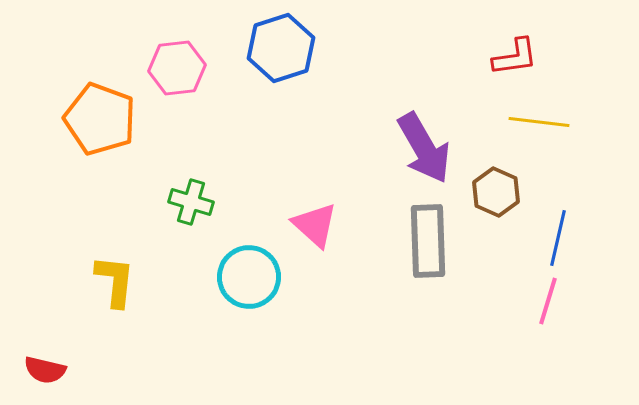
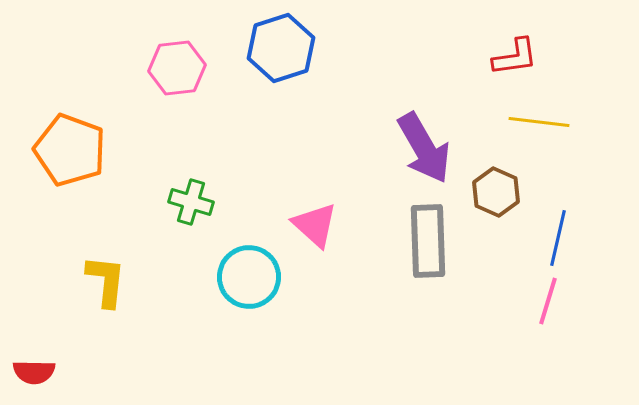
orange pentagon: moved 30 px left, 31 px down
yellow L-shape: moved 9 px left
red semicircle: moved 11 px left, 2 px down; rotated 12 degrees counterclockwise
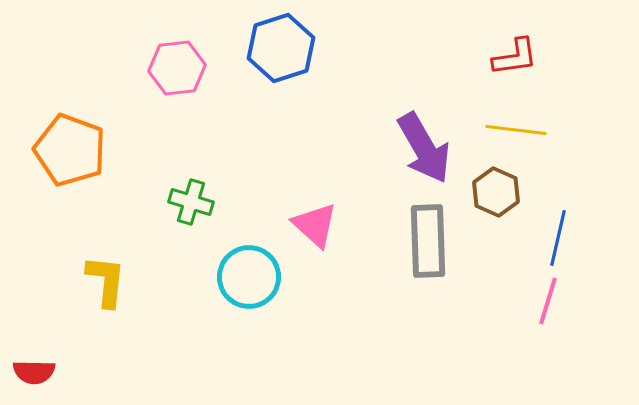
yellow line: moved 23 px left, 8 px down
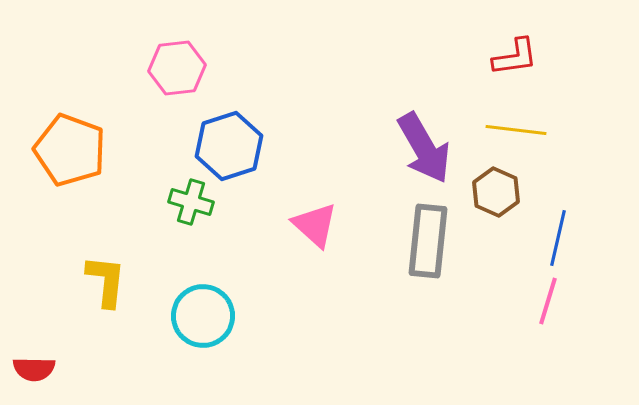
blue hexagon: moved 52 px left, 98 px down
gray rectangle: rotated 8 degrees clockwise
cyan circle: moved 46 px left, 39 px down
red semicircle: moved 3 px up
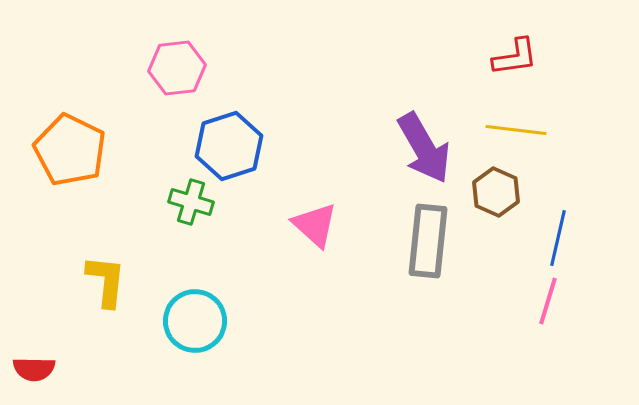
orange pentagon: rotated 6 degrees clockwise
cyan circle: moved 8 px left, 5 px down
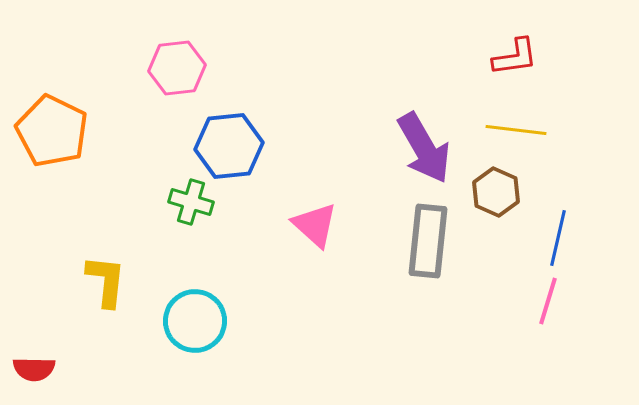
blue hexagon: rotated 12 degrees clockwise
orange pentagon: moved 18 px left, 19 px up
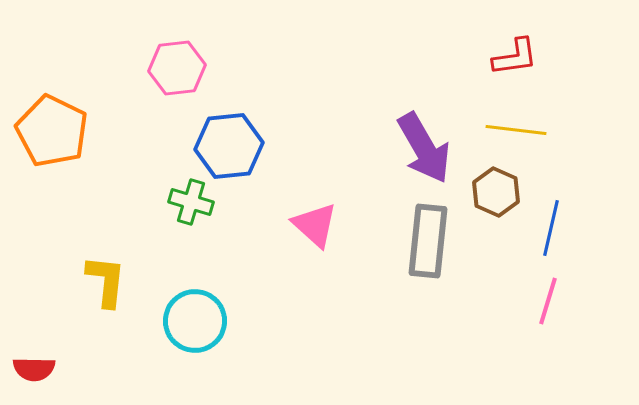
blue line: moved 7 px left, 10 px up
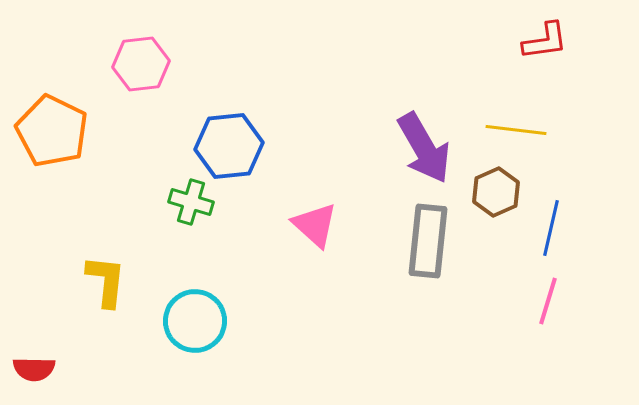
red L-shape: moved 30 px right, 16 px up
pink hexagon: moved 36 px left, 4 px up
brown hexagon: rotated 12 degrees clockwise
